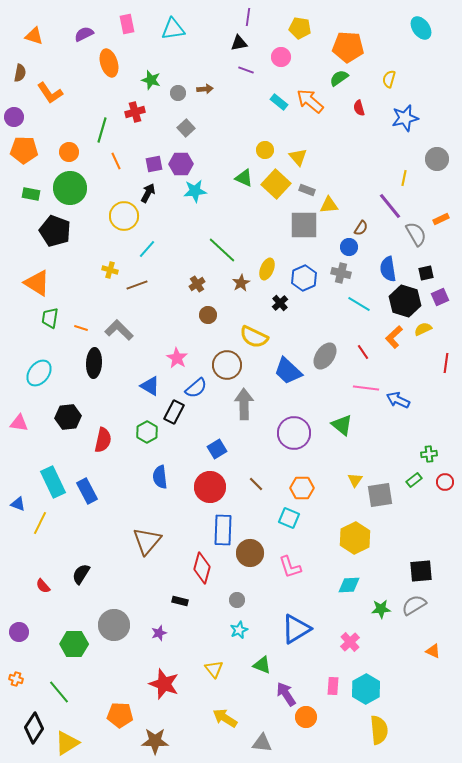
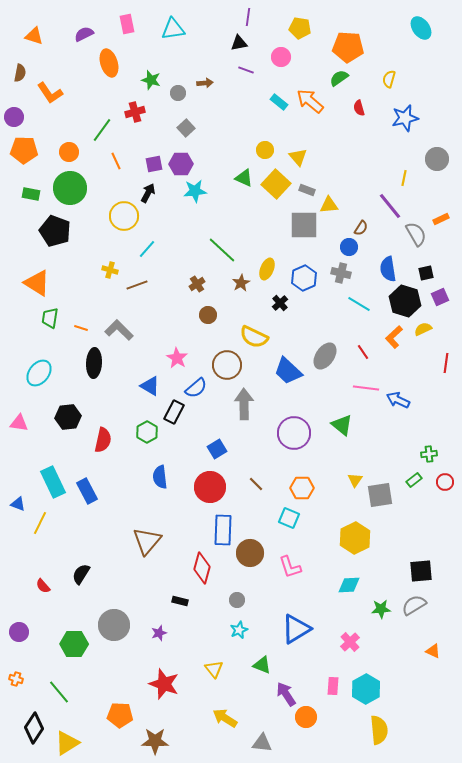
brown arrow at (205, 89): moved 6 px up
green line at (102, 130): rotated 20 degrees clockwise
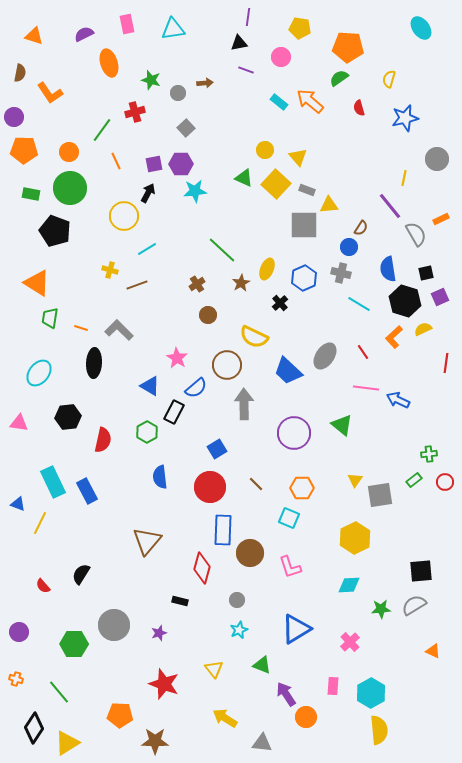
cyan line at (147, 249): rotated 18 degrees clockwise
cyan hexagon at (366, 689): moved 5 px right, 4 px down
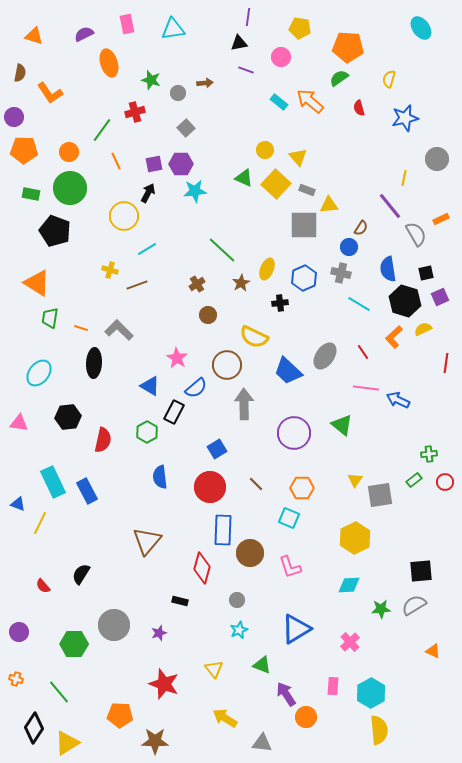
black cross at (280, 303): rotated 35 degrees clockwise
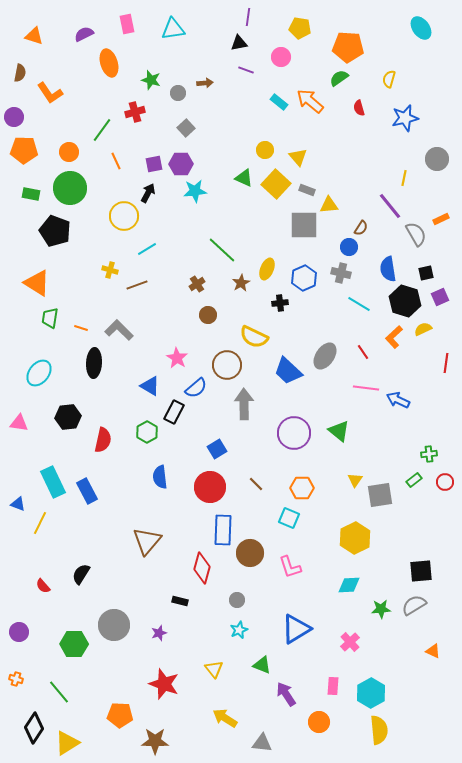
green triangle at (342, 425): moved 3 px left, 6 px down
orange circle at (306, 717): moved 13 px right, 5 px down
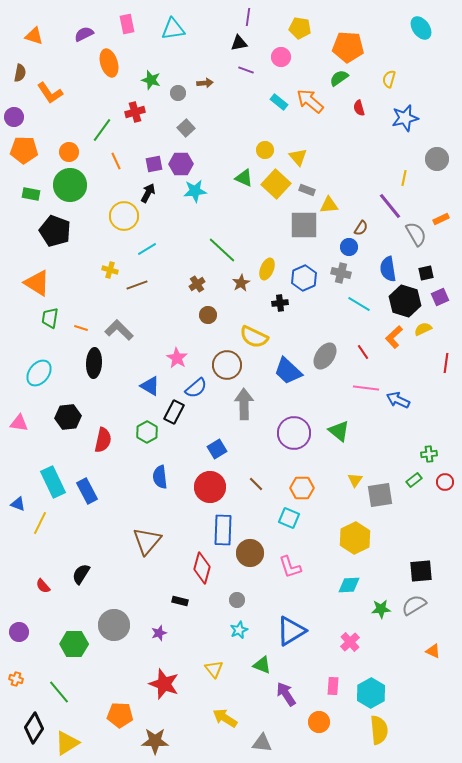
green circle at (70, 188): moved 3 px up
blue triangle at (296, 629): moved 5 px left, 2 px down
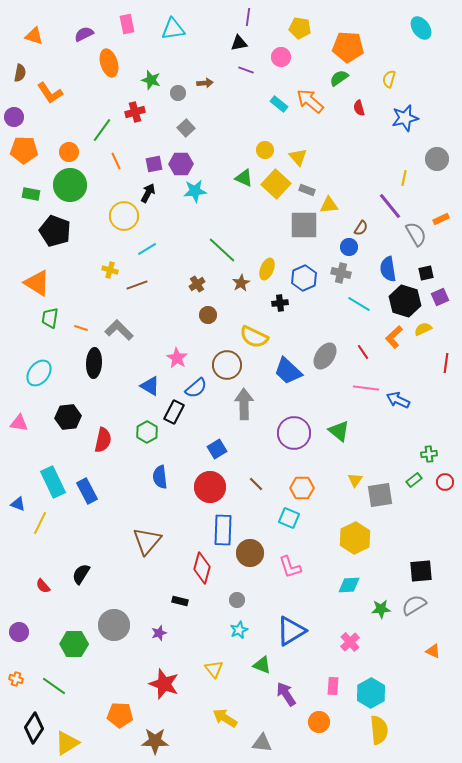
cyan rectangle at (279, 102): moved 2 px down
green line at (59, 692): moved 5 px left, 6 px up; rotated 15 degrees counterclockwise
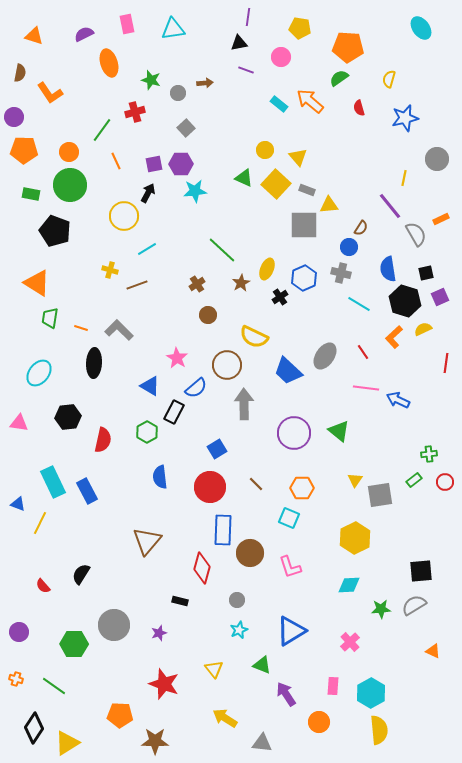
black cross at (280, 303): moved 6 px up; rotated 28 degrees counterclockwise
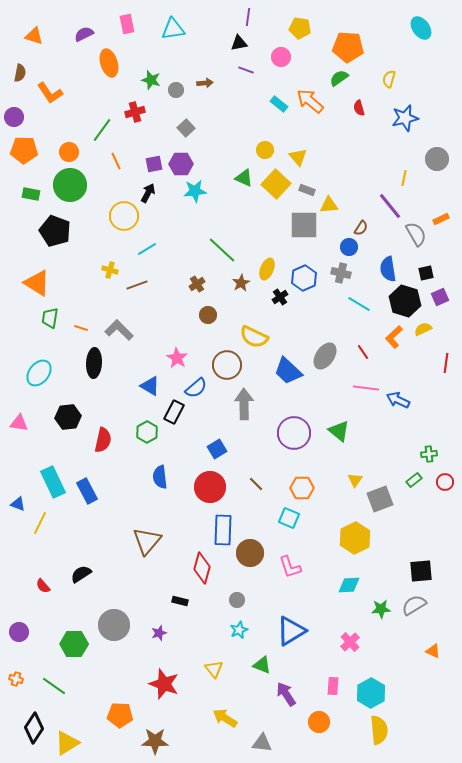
gray circle at (178, 93): moved 2 px left, 3 px up
gray square at (380, 495): moved 4 px down; rotated 12 degrees counterclockwise
black semicircle at (81, 574): rotated 25 degrees clockwise
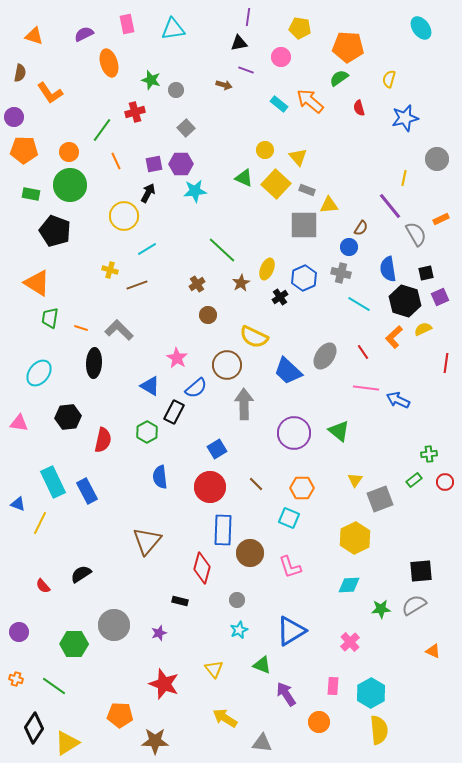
brown arrow at (205, 83): moved 19 px right, 2 px down; rotated 21 degrees clockwise
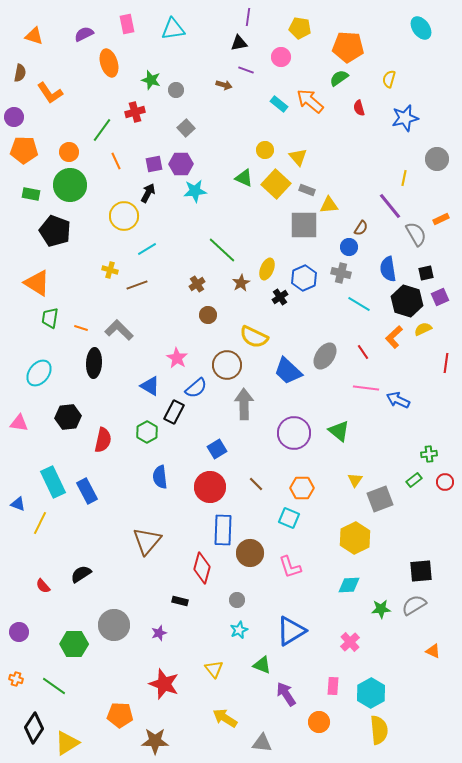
black hexagon at (405, 301): moved 2 px right
